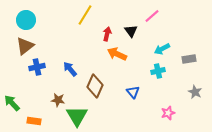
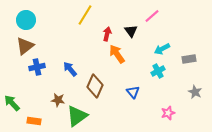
orange arrow: rotated 30 degrees clockwise
cyan cross: rotated 16 degrees counterclockwise
green triangle: rotated 25 degrees clockwise
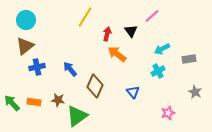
yellow line: moved 2 px down
orange arrow: rotated 18 degrees counterclockwise
orange rectangle: moved 19 px up
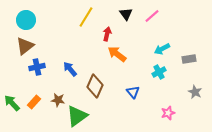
yellow line: moved 1 px right
black triangle: moved 5 px left, 17 px up
cyan cross: moved 1 px right, 1 px down
orange rectangle: rotated 56 degrees counterclockwise
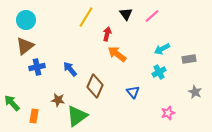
orange rectangle: moved 14 px down; rotated 32 degrees counterclockwise
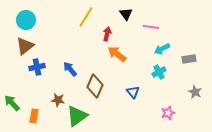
pink line: moved 1 px left, 11 px down; rotated 49 degrees clockwise
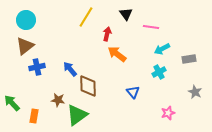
brown diamond: moved 7 px left; rotated 25 degrees counterclockwise
green triangle: moved 1 px up
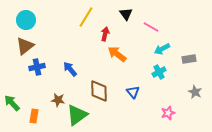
pink line: rotated 21 degrees clockwise
red arrow: moved 2 px left
brown diamond: moved 11 px right, 5 px down
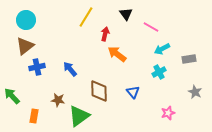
green arrow: moved 7 px up
green triangle: moved 2 px right, 1 px down
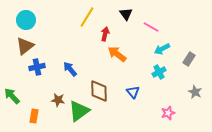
yellow line: moved 1 px right
gray rectangle: rotated 48 degrees counterclockwise
green triangle: moved 5 px up
